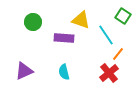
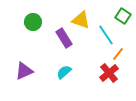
purple rectangle: rotated 54 degrees clockwise
cyan semicircle: rotated 63 degrees clockwise
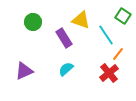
cyan semicircle: moved 2 px right, 3 px up
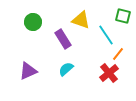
green square: rotated 21 degrees counterclockwise
purple rectangle: moved 1 px left, 1 px down
purple triangle: moved 4 px right
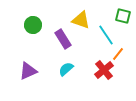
green circle: moved 3 px down
red cross: moved 5 px left, 3 px up
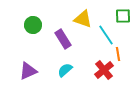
green square: rotated 14 degrees counterclockwise
yellow triangle: moved 2 px right, 1 px up
orange line: rotated 48 degrees counterclockwise
cyan semicircle: moved 1 px left, 1 px down
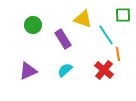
green square: moved 1 px up
red cross: rotated 12 degrees counterclockwise
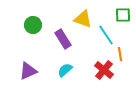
orange line: moved 2 px right
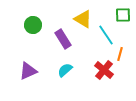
yellow triangle: rotated 12 degrees clockwise
orange line: rotated 24 degrees clockwise
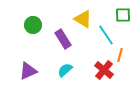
orange line: moved 1 px down
